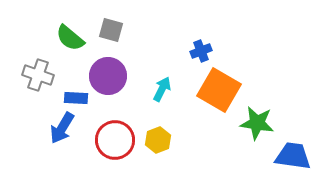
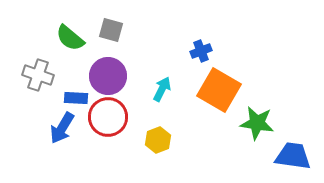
red circle: moved 7 px left, 23 px up
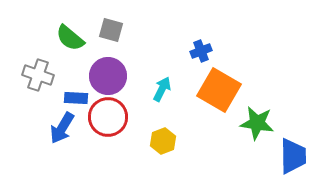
yellow hexagon: moved 5 px right, 1 px down
blue trapezoid: rotated 81 degrees clockwise
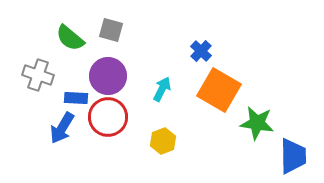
blue cross: rotated 25 degrees counterclockwise
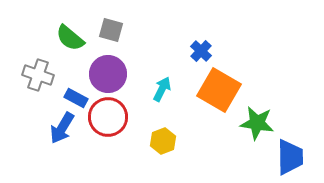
purple circle: moved 2 px up
blue rectangle: rotated 25 degrees clockwise
blue trapezoid: moved 3 px left, 1 px down
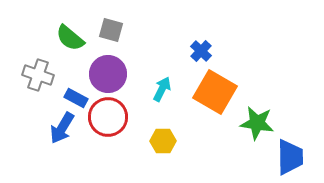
orange square: moved 4 px left, 2 px down
yellow hexagon: rotated 20 degrees clockwise
